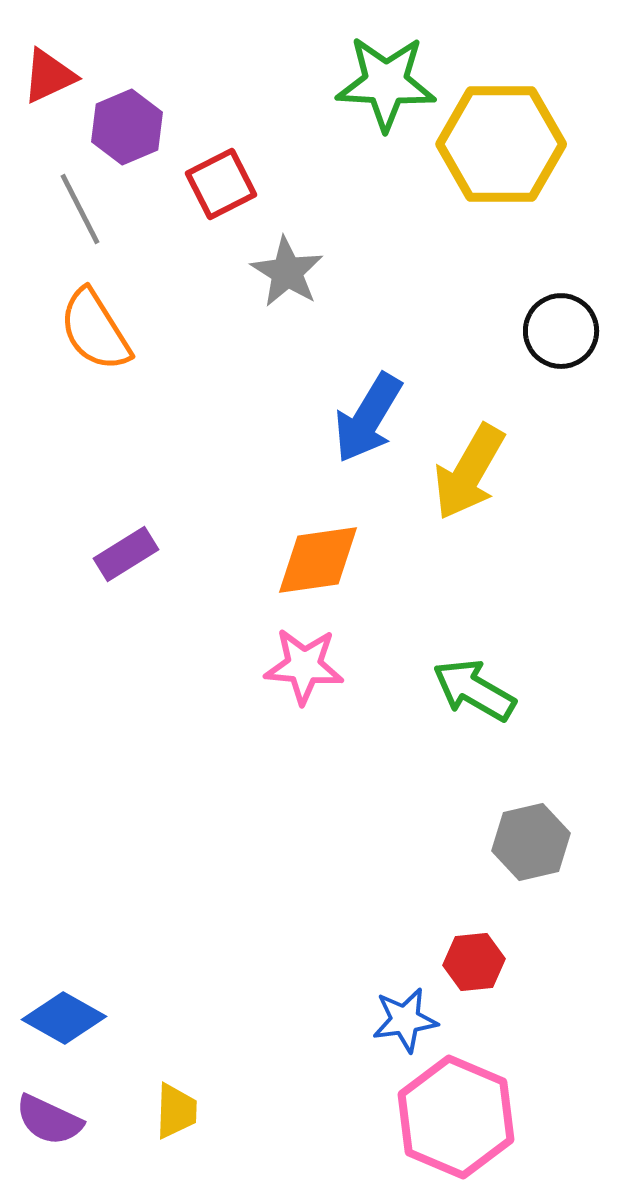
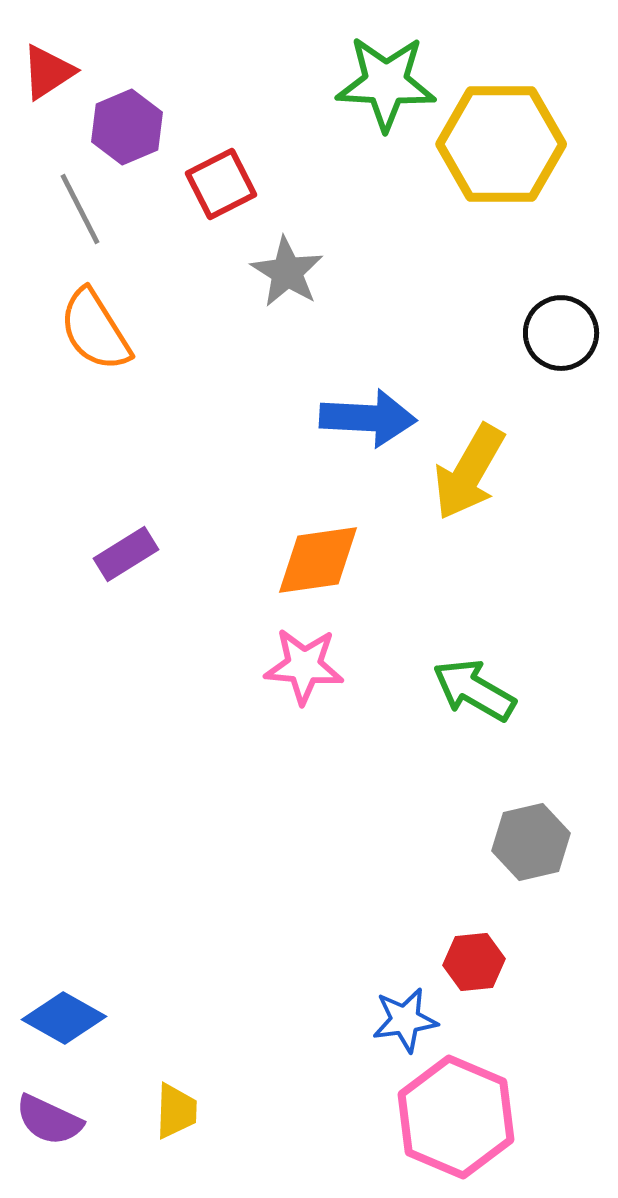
red triangle: moved 1 px left, 4 px up; rotated 8 degrees counterclockwise
black circle: moved 2 px down
blue arrow: rotated 118 degrees counterclockwise
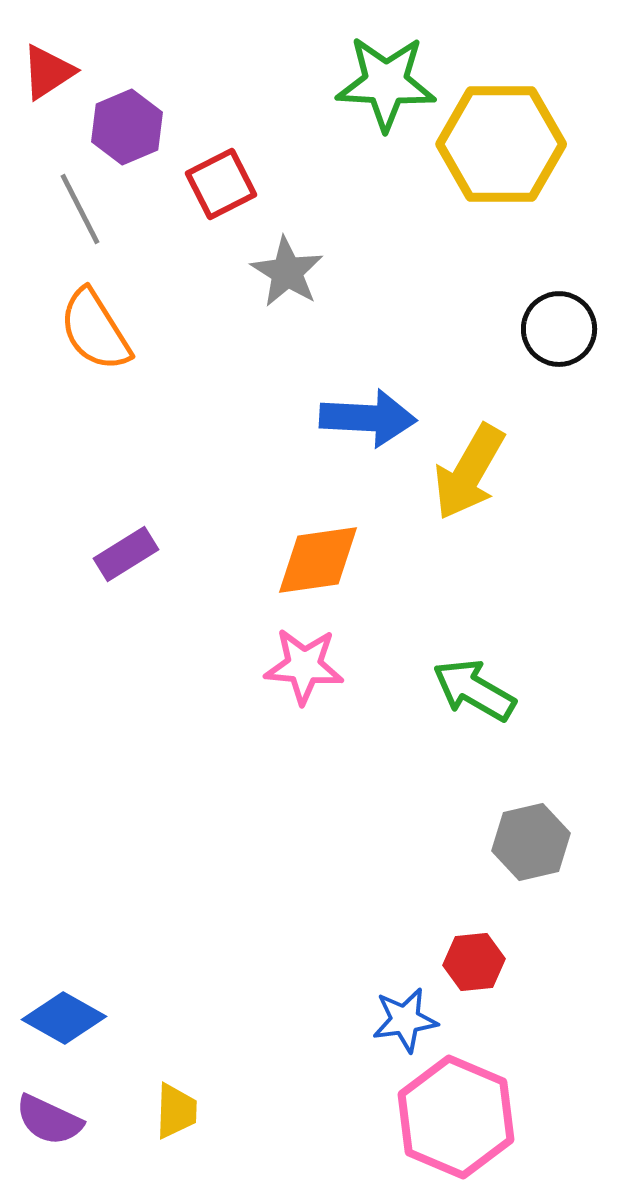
black circle: moved 2 px left, 4 px up
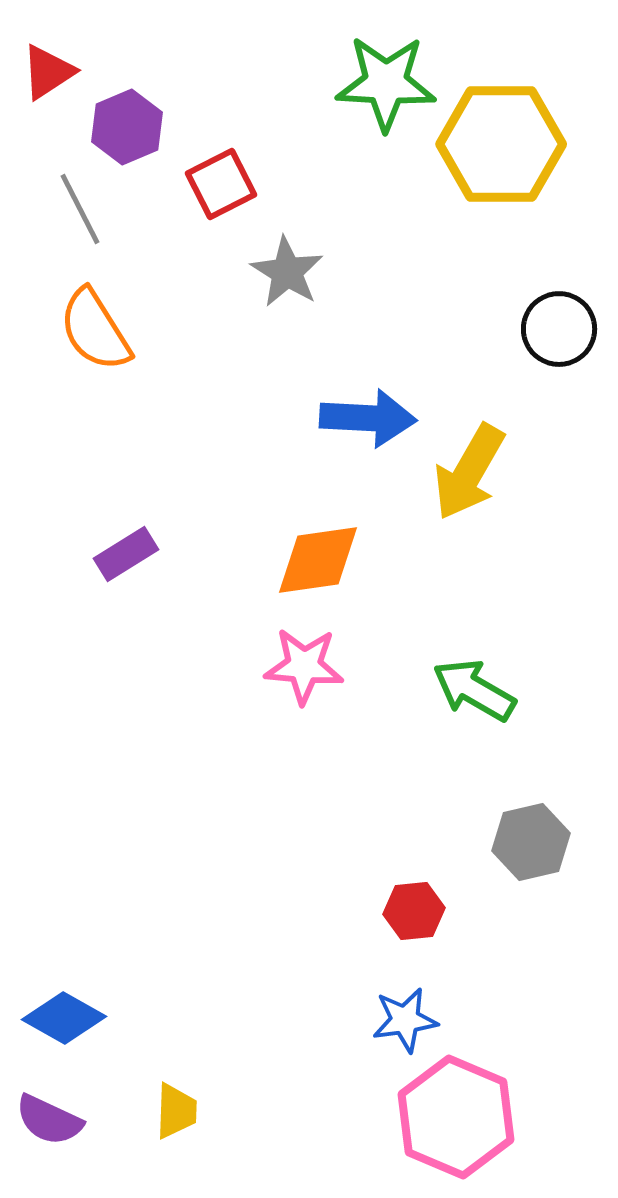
red hexagon: moved 60 px left, 51 px up
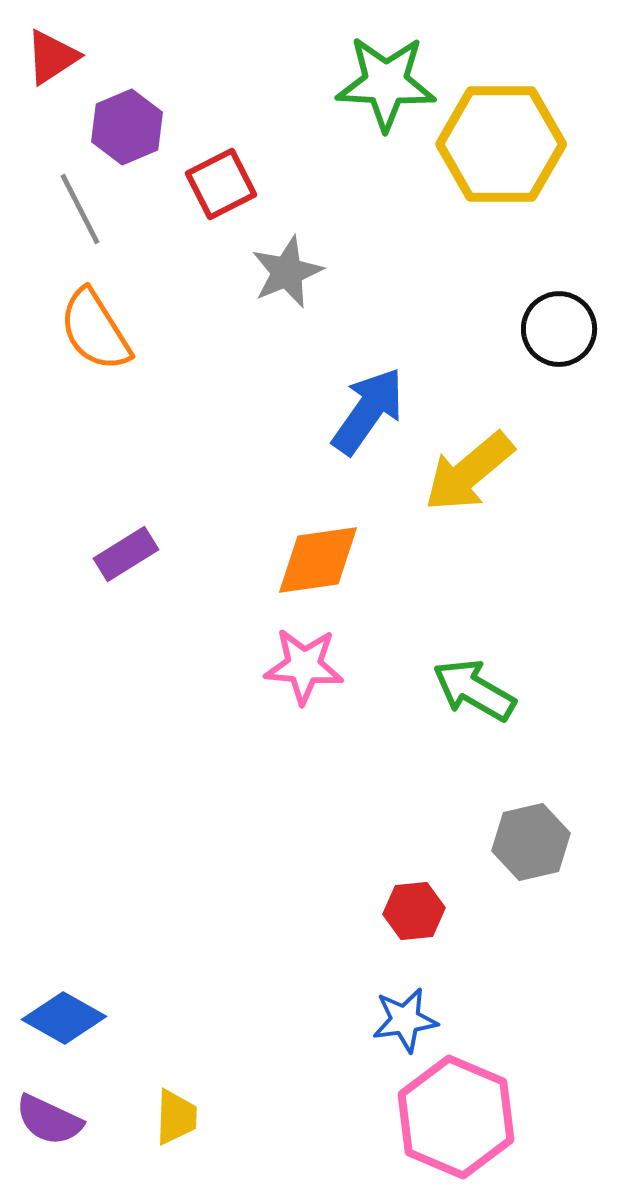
red triangle: moved 4 px right, 15 px up
gray star: rotated 18 degrees clockwise
blue arrow: moved 7 px up; rotated 58 degrees counterclockwise
yellow arrow: rotated 20 degrees clockwise
yellow trapezoid: moved 6 px down
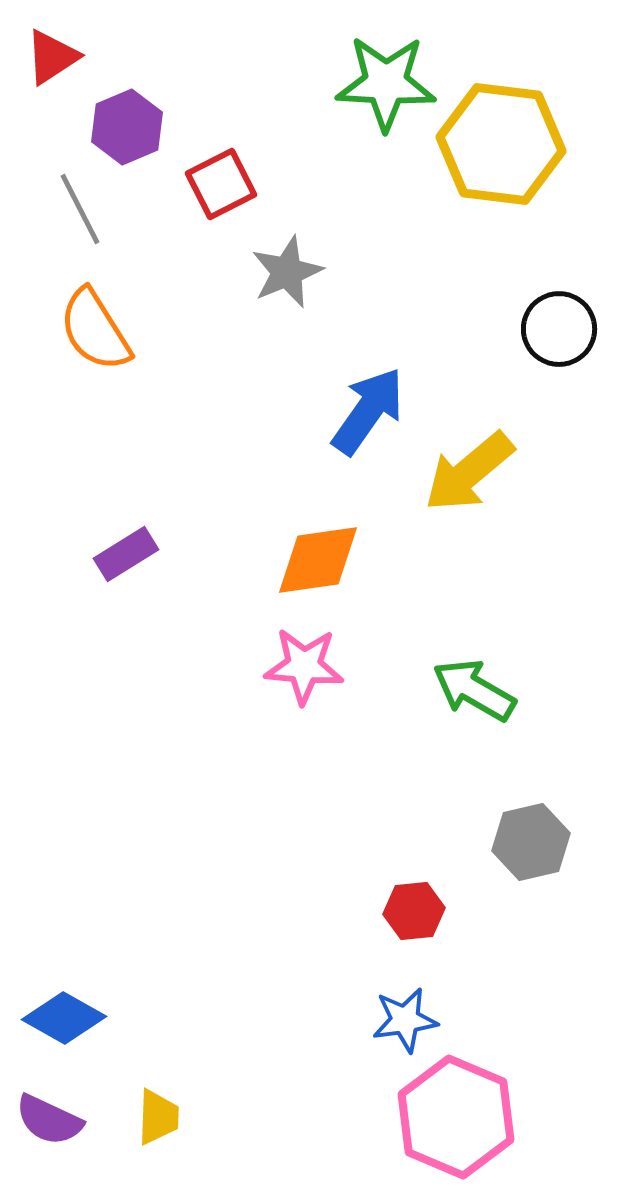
yellow hexagon: rotated 7 degrees clockwise
yellow trapezoid: moved 18 px left
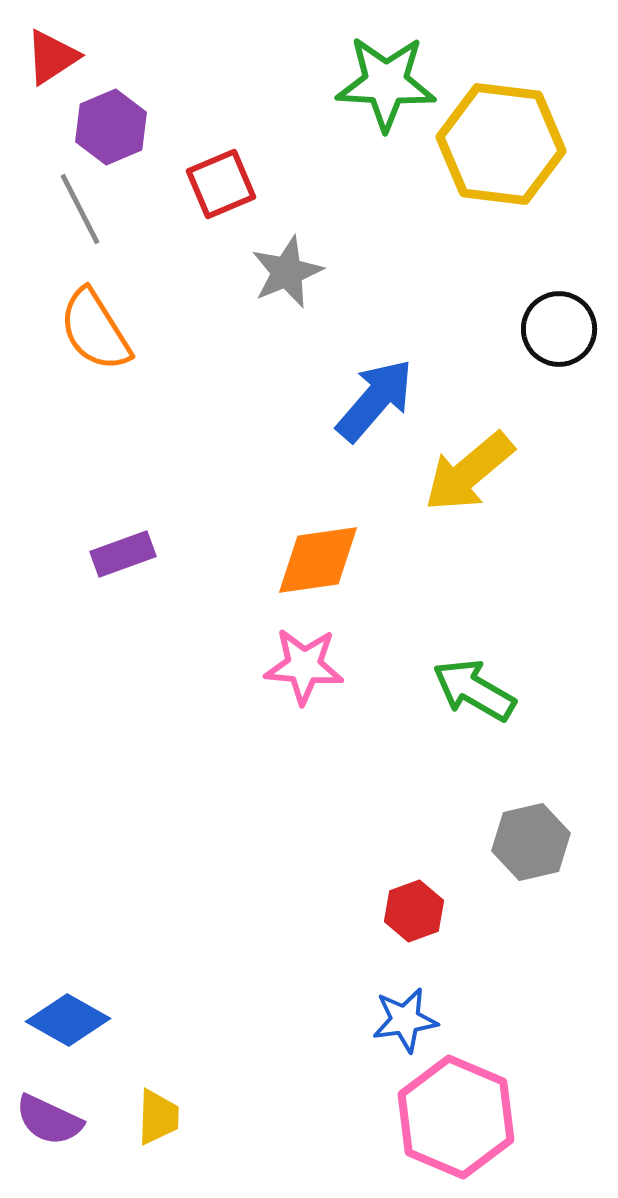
purple hexagon: moved 16 px left
red square: rotated 4 degrees clockwise
blue arrow: moved 7 px right, 11 px up; rotated 6 degrees clockwise
purple rectangle: moved 3 px left; rotated 12 degrees clockwise
red hexagon: rotated 14 degrees counterclockwise
blue diamond: moved 4 px right, 2 px down
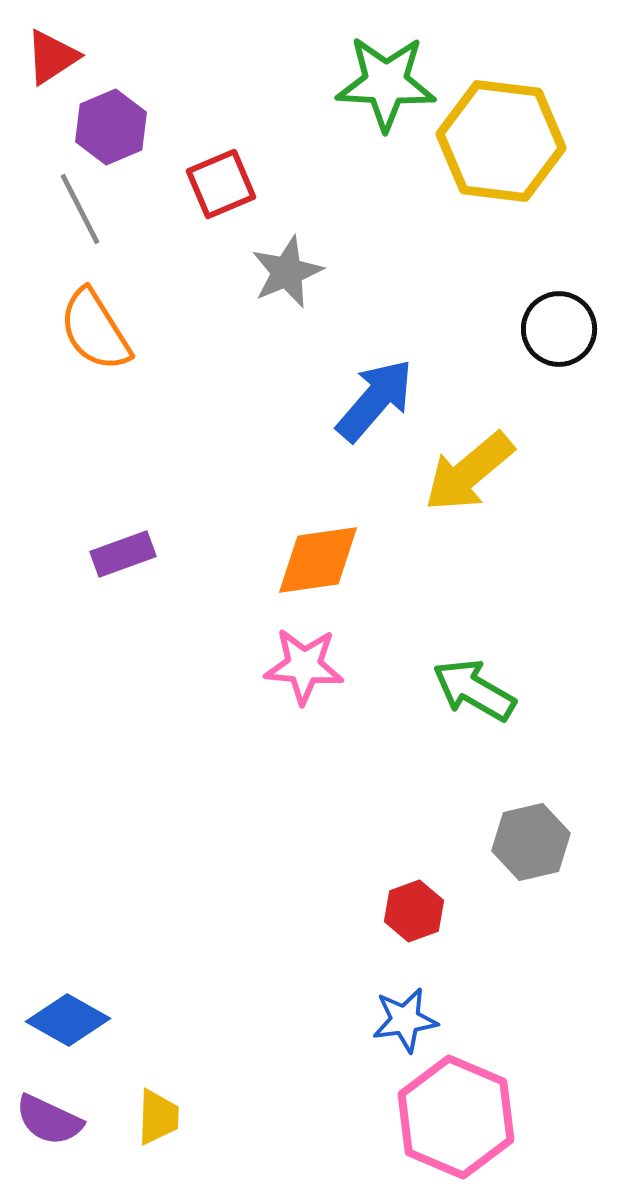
yellow hexagon: moved 3 px up
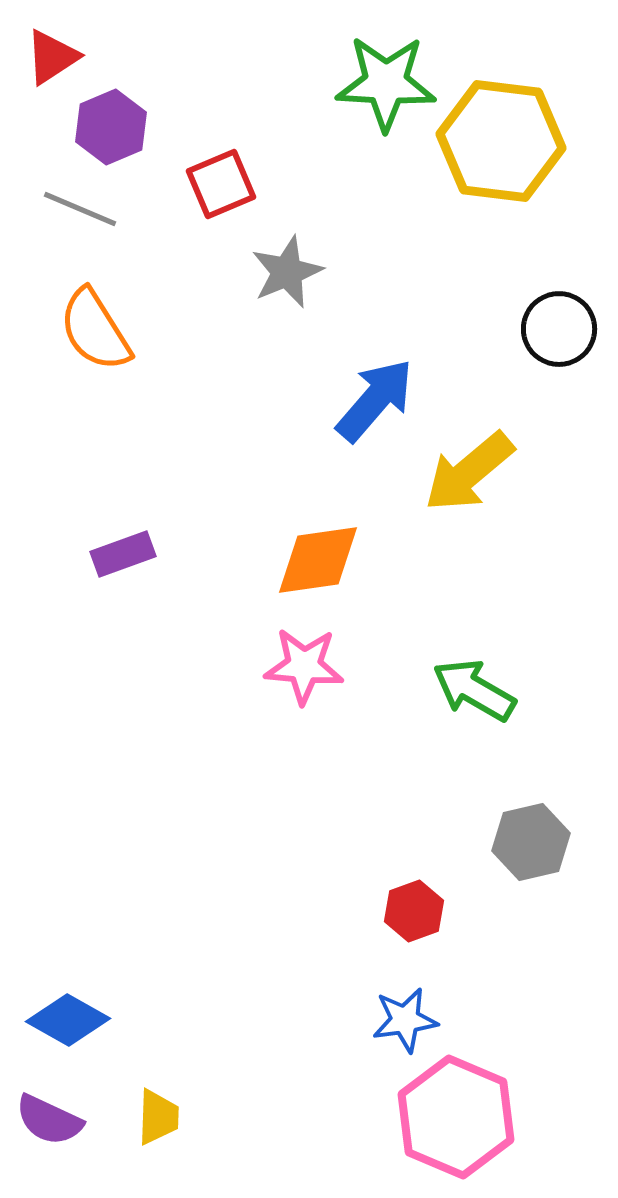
gray line: rotated 40 degrees counterclockwise
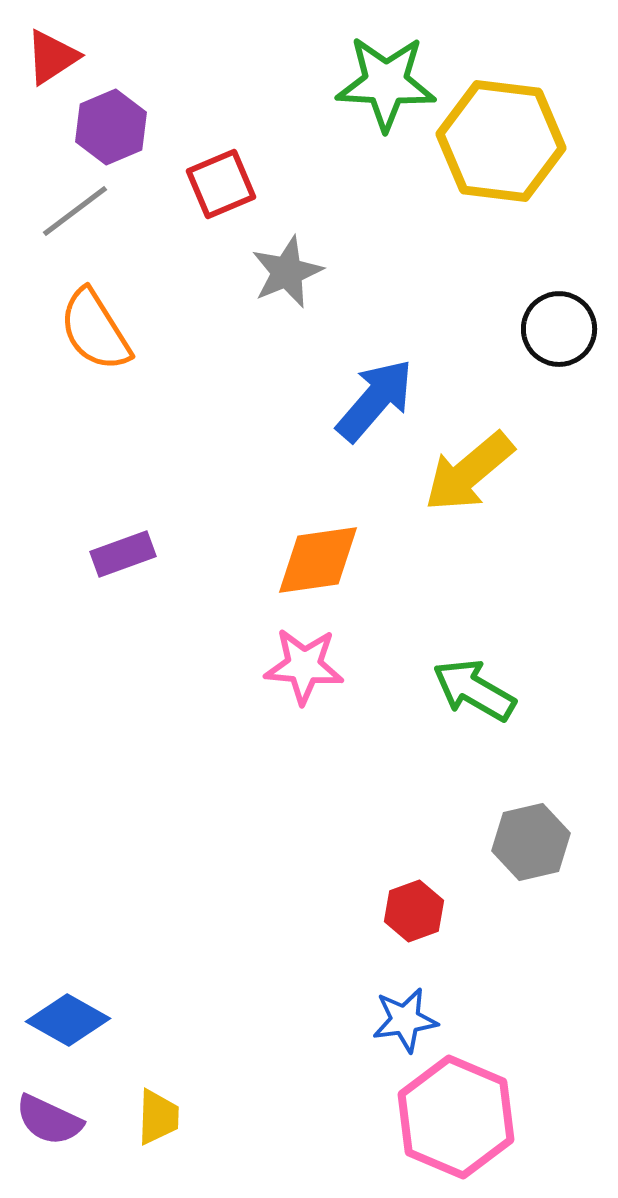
gray line: moved 5 px left, 2 px down; rotated 60 degrees counterclockwise
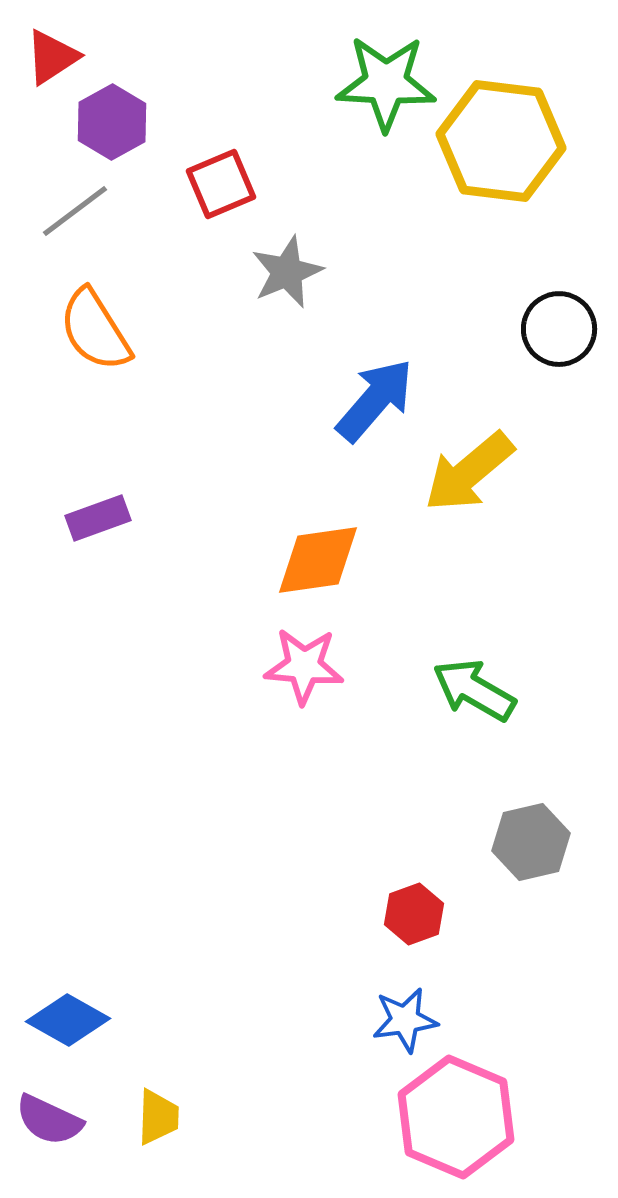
purple hexagon: moved 1 px right, 5 px up; rotated 6 degrees counterclockwise
purple rectangle: moved 25 px left, 36 px up
red hexagon: moved 3 px down
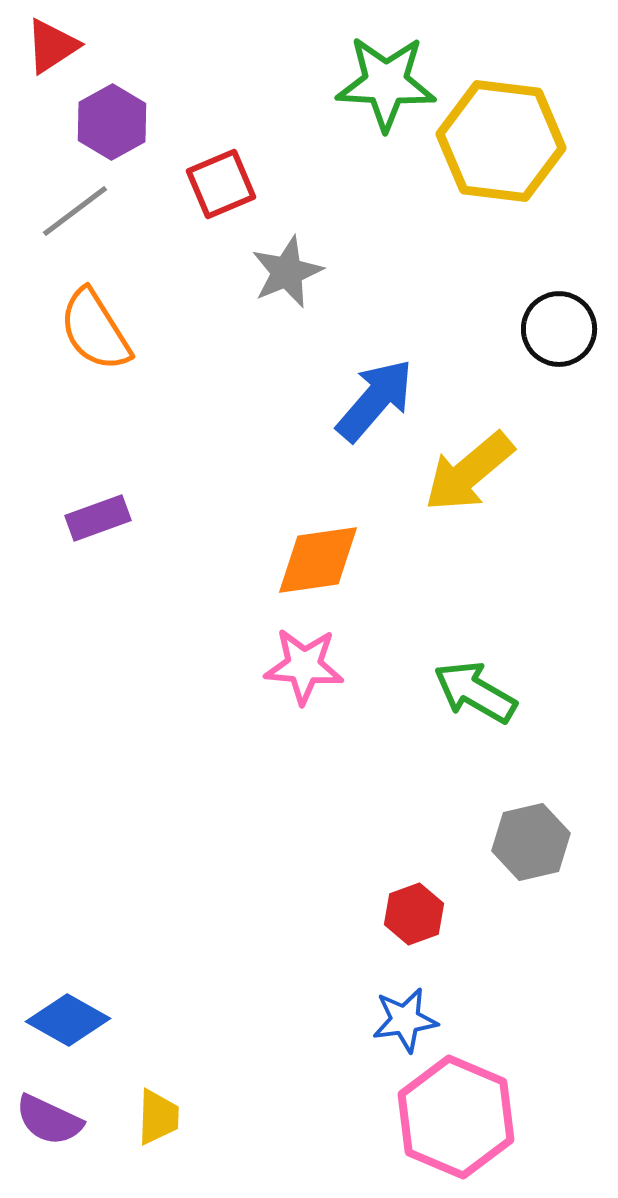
red triangle: moved 11 px up
green arrow: moved 1 px right, 2 px down
